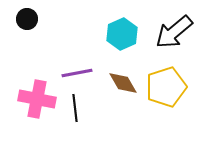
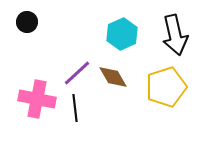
black circle: moved 3 px down
black arrow: moved 1 px right, 3 px down; rotated 63 degrees counterclockwise
purple line: rotated 32 degrees counterclockwise
brown diamond: moved 10 px left, 6 px up
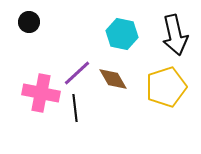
black circle: moved 2 px right
cyan hexagon: rotated 24 degrees counterclockwise
brown diamond: moved 2 px down
pink cross: moved 4 px right, 6 px up
